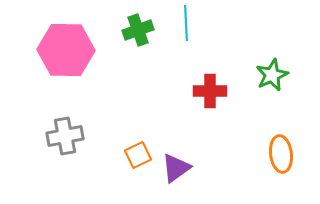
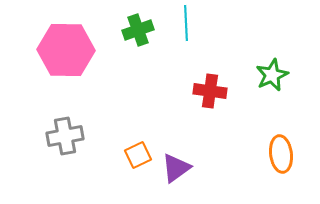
red cross: rotated 8 degrees clockwise
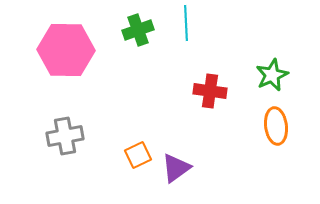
orange ellipse: moved 5 px left, 28 px up
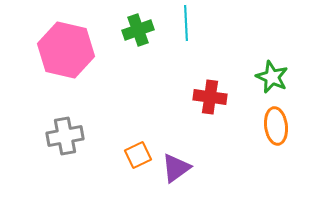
pink hexagon: rotated 12 degrees clockwise
green star: moved 2 px down; rotated 24 degrees counterclockwise
red cross: moved 6 px down
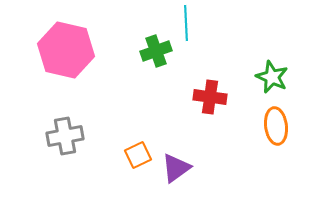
green cross: moved 18 px right, 21 px down
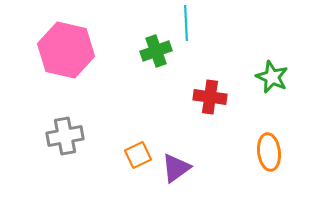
orange ellipse: moved 7 px left, 26 px down
